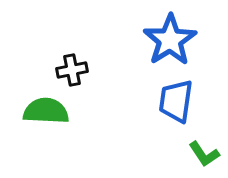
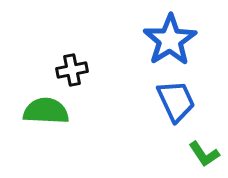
blue trapezoid: rotated 147 degrees clockwise
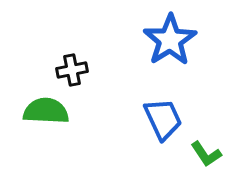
blue trapezoid: moved 13 px left, 18 px down
green L-shape: moved 2 px right
